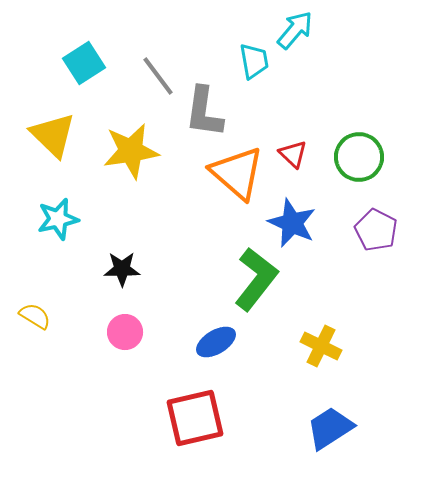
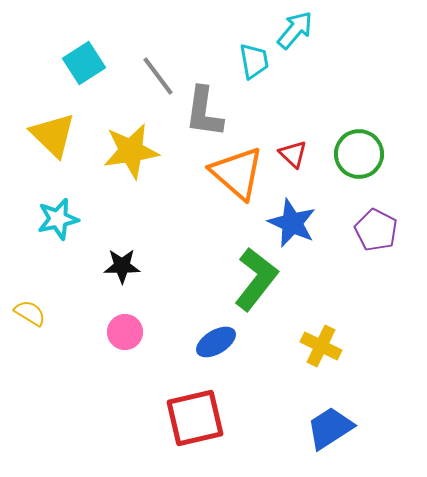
green circle: moved 3 px up
black star: moved 3 px up
yellow semicircle: moved 5 px left, 3 px up
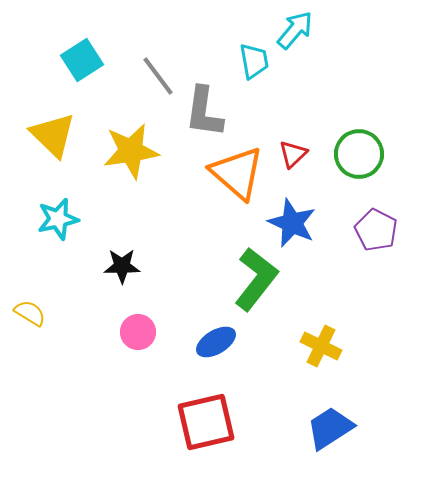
cyan square: moved 2 px left, 3 px up
red triangle: rotated 32 degrees clockwise
pink circle: moved 13 px right
red square: moved 11 px right, 4 px down
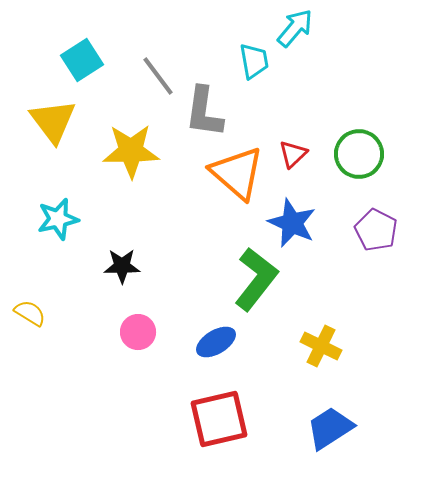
cyan arrow: moved 2 px up
yellow triangle: moved 14 px up; rotated 9 degrees clockwise
yellow star: rotated 8 degrees clockwise
red square: moved 13 px right, 3 px up
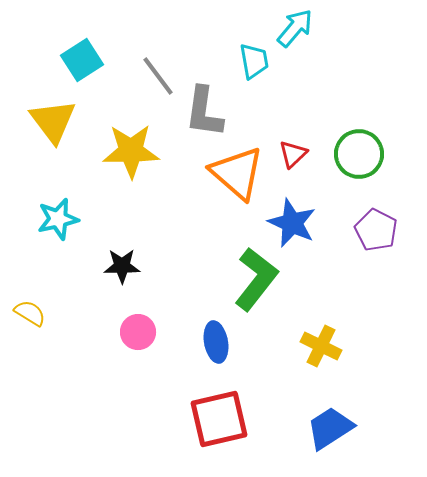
blue ellipse: rotated 69 degrees counterclockwise
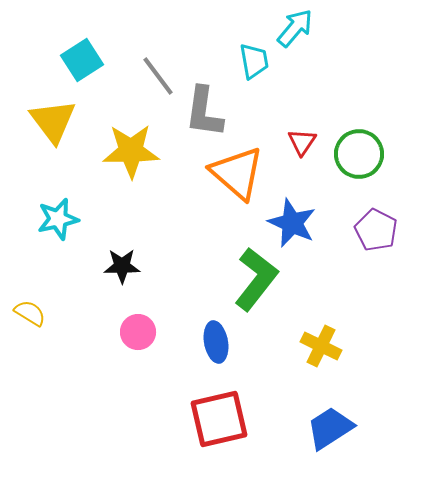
red triangle: moved 9 px right, 12 px up; rotated 12 degrees counterclockwise
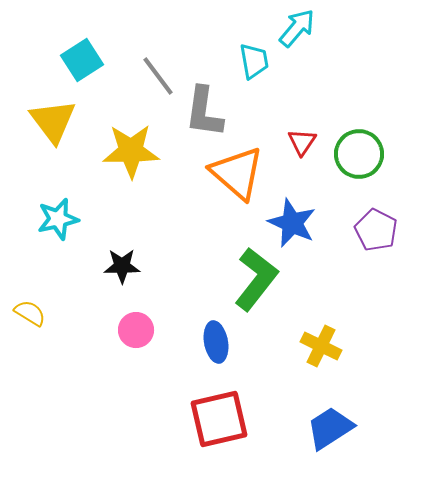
cyan arrow: moved 2 px right
pink circle: moved 2 px left, 2 px up
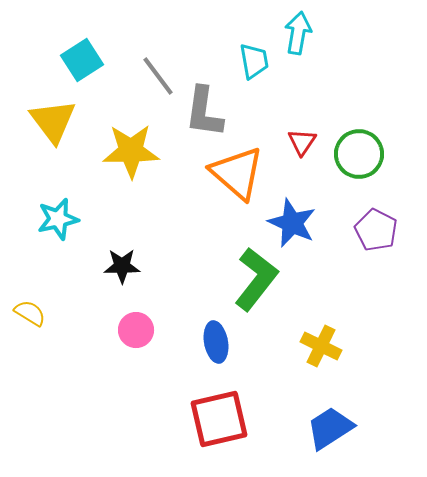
cyan arrow: moved 1 px right, 5 px down; rotated 30 degrees counterclockwise
